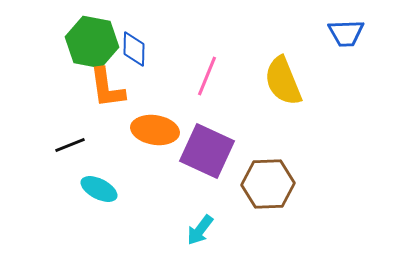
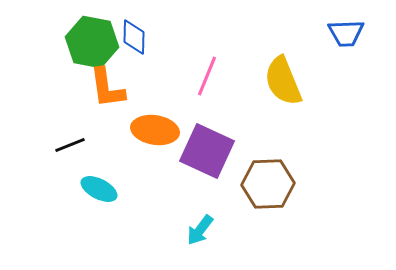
blue diamond: moved 12 px up
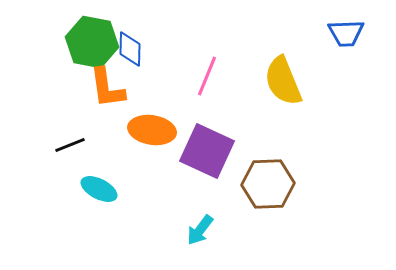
blue diamond: moved 4 px left, 12 px down
orange ellipse: moved 3 px left
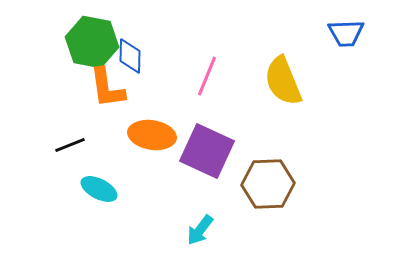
blue diamond: moved 7 px down
orange ellipse: moved 5 px down
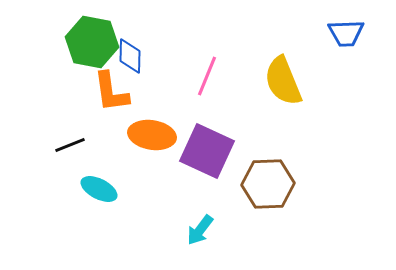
orange L-shape: moved 4 px right, 4 px down
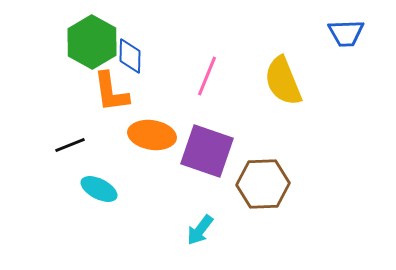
green hexagon: rotated 18 degrees clockwise
purple square: rotated 6 degrees counterclockwise
brown hexagon: moved 5 px left
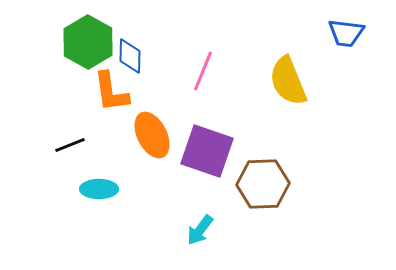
blue trapezoid: rotated 9 degrees clockwise
green hexagon: moved 4 px left
pink line: moved 4 px left, 5 px up
yellow semicircle: moved 5 px right
orange ellipse: rotated 54 degrees clockwise
cyan ellipse: rotated 27 degrees counterclockwise
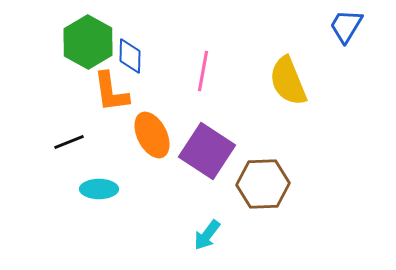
blue trapezoid: moved 7 px up; rotated 114 degrees clockwise
pink line: rotated 12 degrees counterclockwise
black line: moved 1 px left, 3 px up
purple square: rotated 14 degrees clockwise
cyan arrow: moved 7 px right, 5 px down
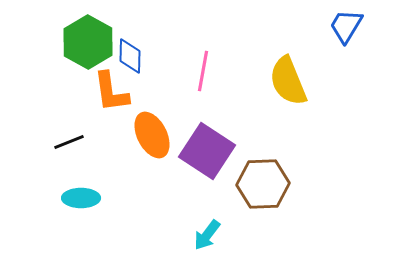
cyan ellipse: moved 18 px left, 9 px down
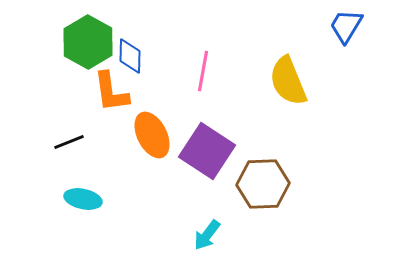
cyan ellipse: moved 2 px right, 1 px down; rotated 12 degrees clockwise
